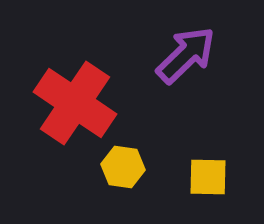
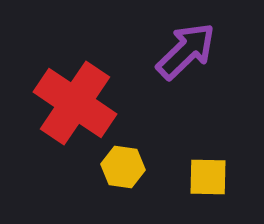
purple arrow: moved 4 px up
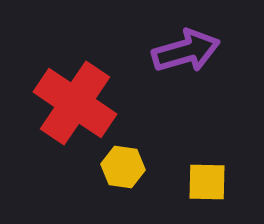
purple arrow: rotated 28 degrees clockwise
yellow square: moved 1 px left, 5 px down
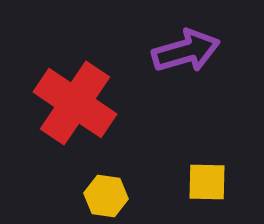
yellow hexagon: moved 17 px left, 29 px down
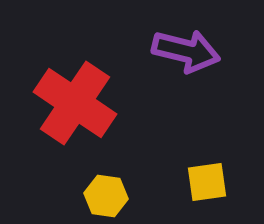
purple arrow: rotated 30 degrees clockwise
yellow square: rotated 9 degrees counterclockwise
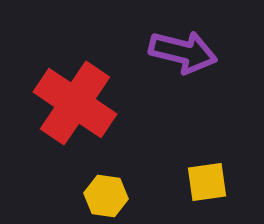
purple arrow: moved 3 px left, 1 px down
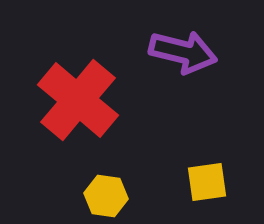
red cross: moved 3 px right, 3 px up; rotated 6 degrees clockwise
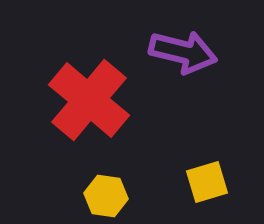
red cross: moved 11 px right
yellow square: rotated 9 degrees counterclockwise
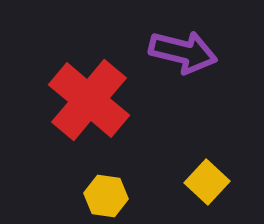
yellow square: rotated 30 degrees counterclockwise
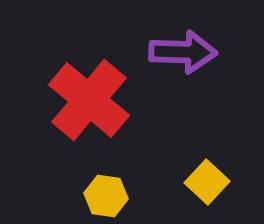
purple arrow: rotated 12 degrees counterclockwise
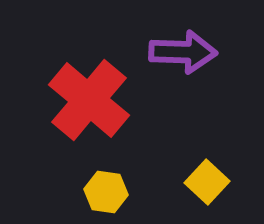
yellow hexagon: moved 4 px up
